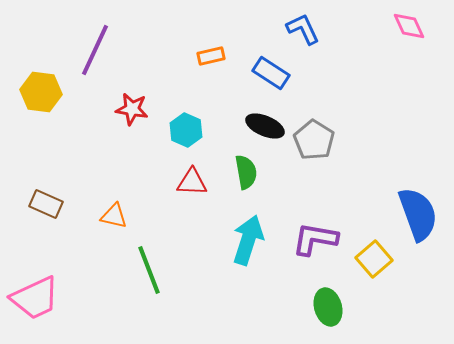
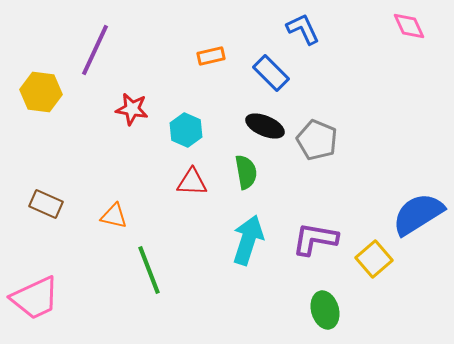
blue rectangle: rotated 12 degrees clockwise
gray pentagon: moved 3 px right; rotated 9 degrees counterclockwise
blue semicircle: rotated 102 degrees counterclockwise
green ellipse: moved 3 px left, 3 px down
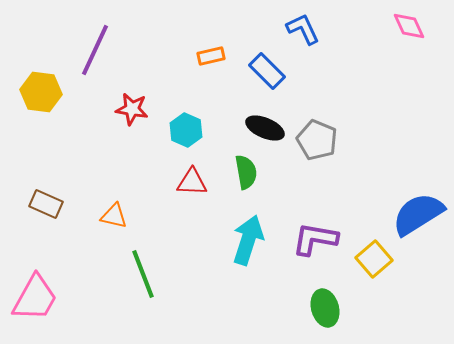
blue rectangle: moved 4 px left, 2 px up
black ellipse: moved 2 px down
green line: moved 6 px left, 4 px down
pink trapezoid: rotated 36 degrees counterclockwise
green ellipse: moved 2 px up
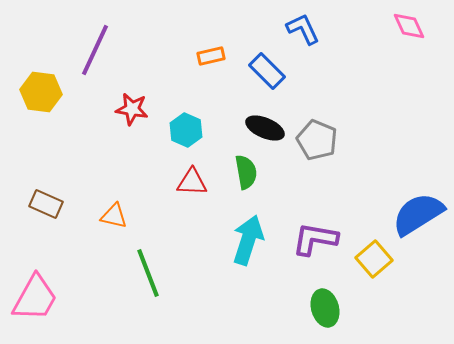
green line: moved 5 px right, 1 px up
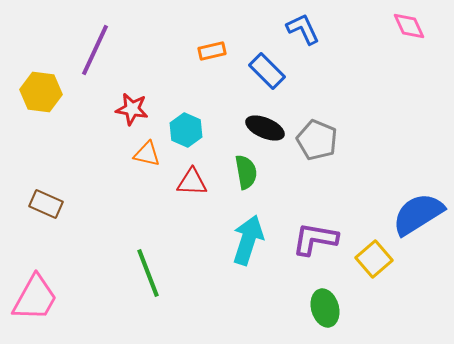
orange rectangle: moved 1 px right, 5 px up
orange triangle: moved 33 px right, 62 px up
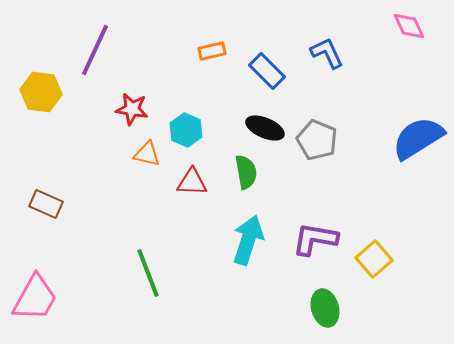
blue L-shape: moved 24 px right, 24 px down
blue semicircle: moved 76 px up
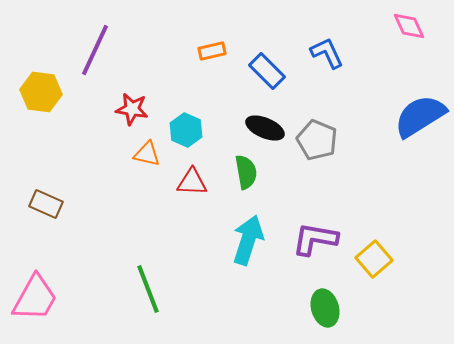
blue semicircle: moved 2 px right, 22 px up
green line: moved 16 px down
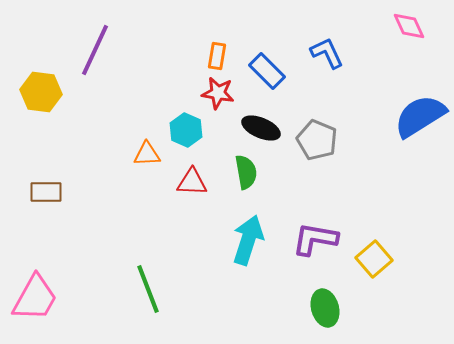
orange rectangle: moved 5 px right, 5 px down; rotated 68 degrees counterclockwise
red star: moved 86 px right, 16 px up
black ellipse: moved 4 px left
orange triangle: rotated 16 degrees counterclockwise
brown rectangle: moved 12 px up; rotated 24 degrees counterclockwise
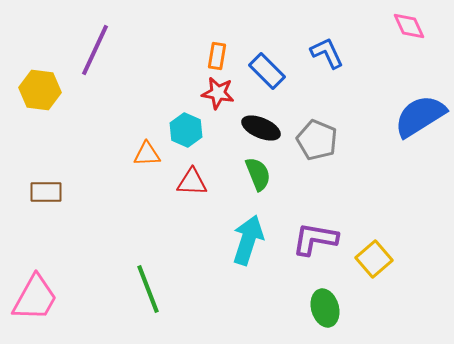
yellow hexagon: moved 1 px left, 2 px up
green semicircle: moved 12 px right, 2 px down; rotated 12 degrees counterclockwise
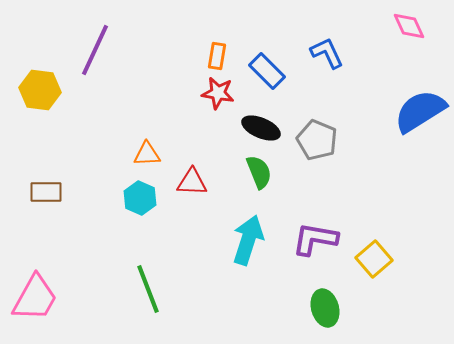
blue semicircle: moved 5 px up
cyan hexagon: moved 46 px left, 68 px down
green semicircle: moved 1 px right, 2 px up
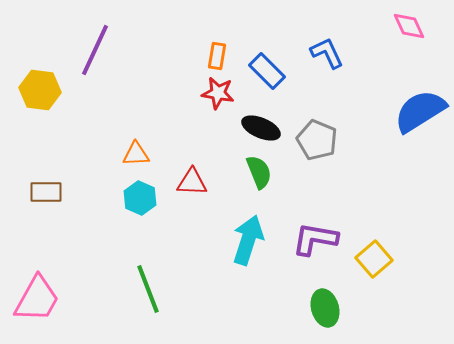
orange triangle: moved 11 px left
pink trapezoid: moved 2 px right, 1 px down
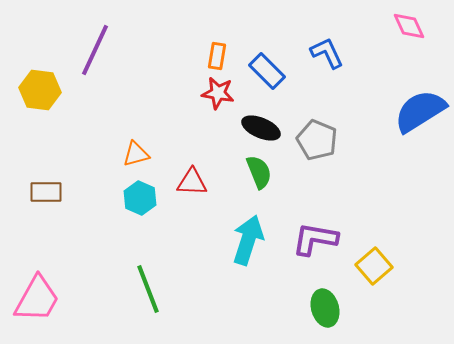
orange triangle: rotated 12 degrees counterclockwise
yellow square: moved 7 px down
